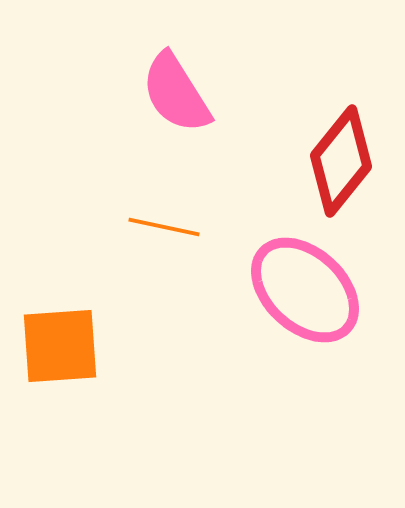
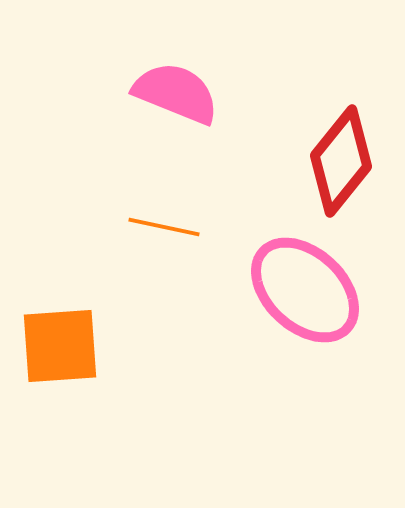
pink semicircle: rotated 144 degrees clockwise
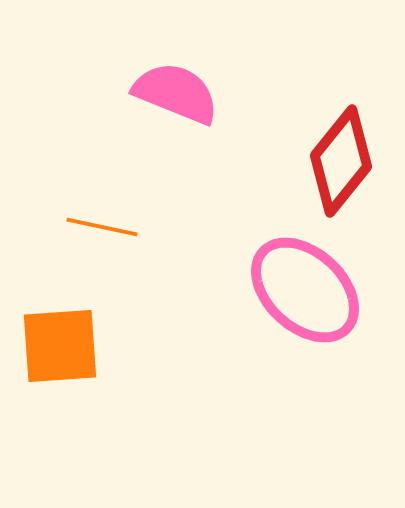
orange line: moved 62 px left
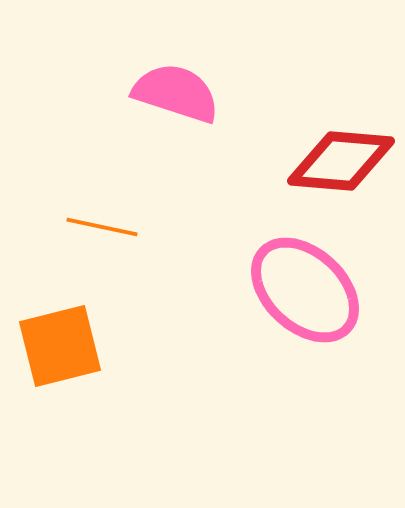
pink semicircle: rotated 4 degrees counterclockwise
red diamond: rotated 56 degrees clockwise
orange square: rotated 10 degrees counterclockwise
